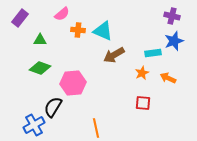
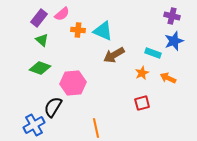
purple rectangle: moved 19 px right
green triangle: moved 2 px right; rotated 40 degrees clockwise
cyan rectangle: rotated 28 degrees clockwise
red square: moved 1 px left; rotated 21 degrees counterclockwise
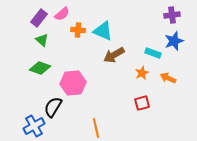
purple cross: moved 1 px up; rotated 21 degrees counterclockwise
blue cross: moved 1 px down
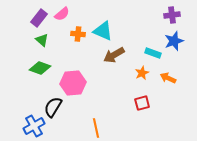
orange cross: moved 4 px down
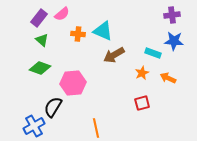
blue star: rotated 24 degrees clockwise
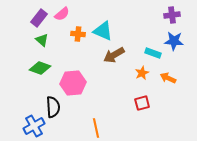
black semicircle: rotated 145 degrees clockwise
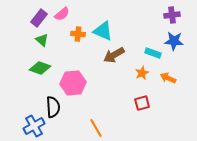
orange line: rotated 18 degrees counterclockwise
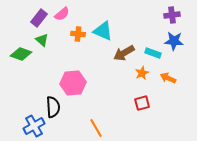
brown arrow: moved 10 px right, 2 px up
green diamond: moved 19 px left, 14 px up
